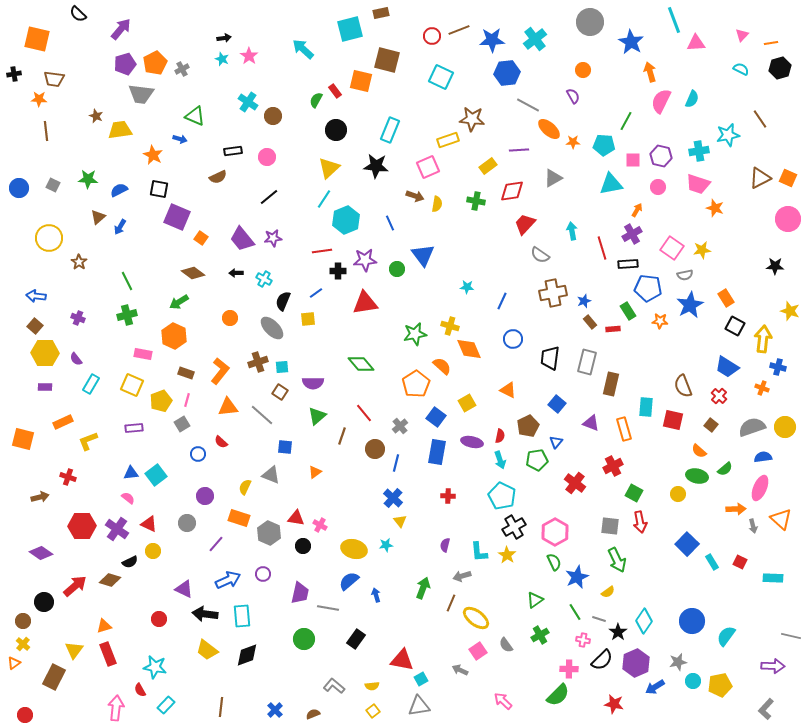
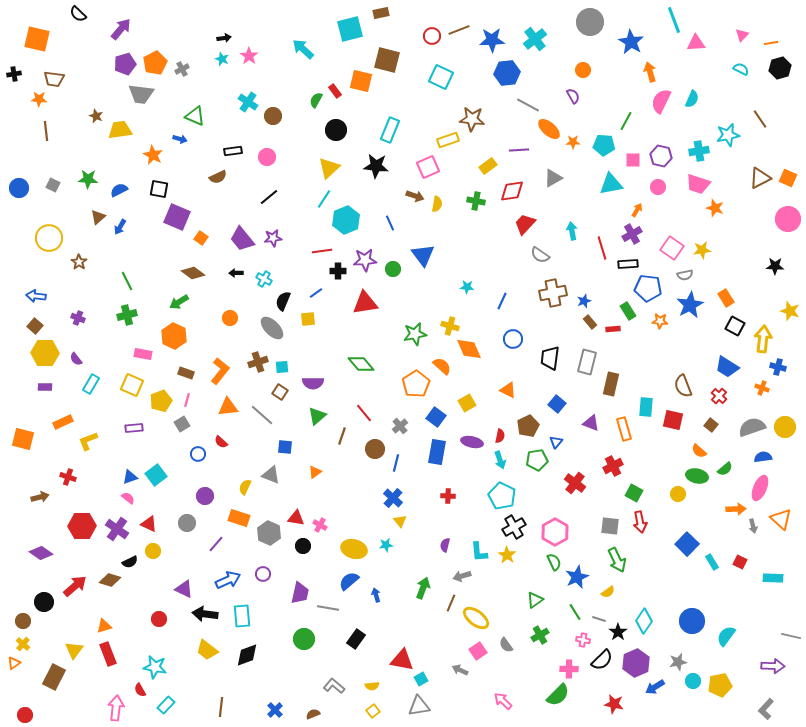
green circle at (397, 269): moved 4 px left
blue triangle at (131, 473): moved 1 px left, 4 px down; rotated 14 degrees counterclockwise
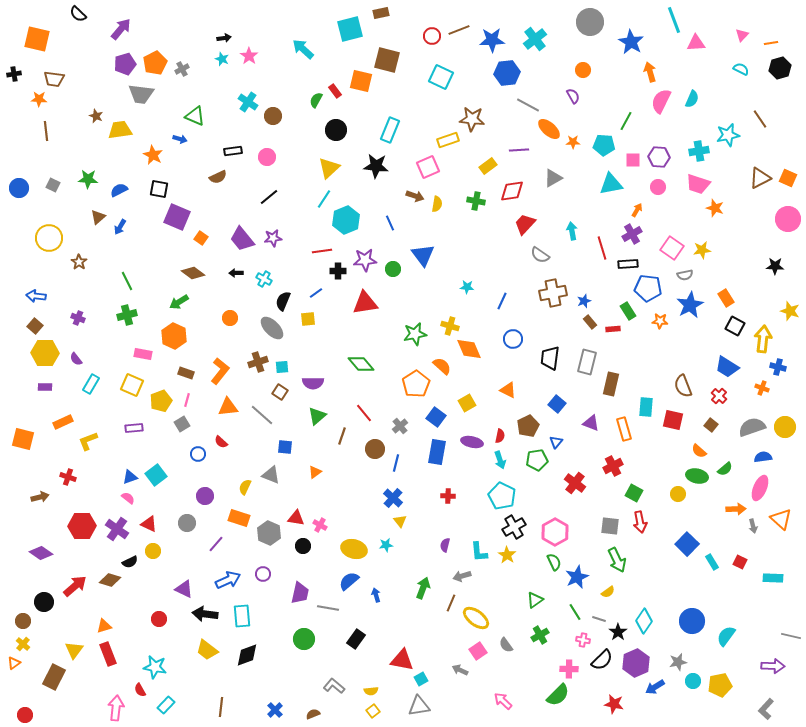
purple hexagon at (661, 156): moved 2 px left, 1 px down; rotated 10 degrees counterclockwise
yellow semicircle at (372, 686): moved 1 px left, 5 px down
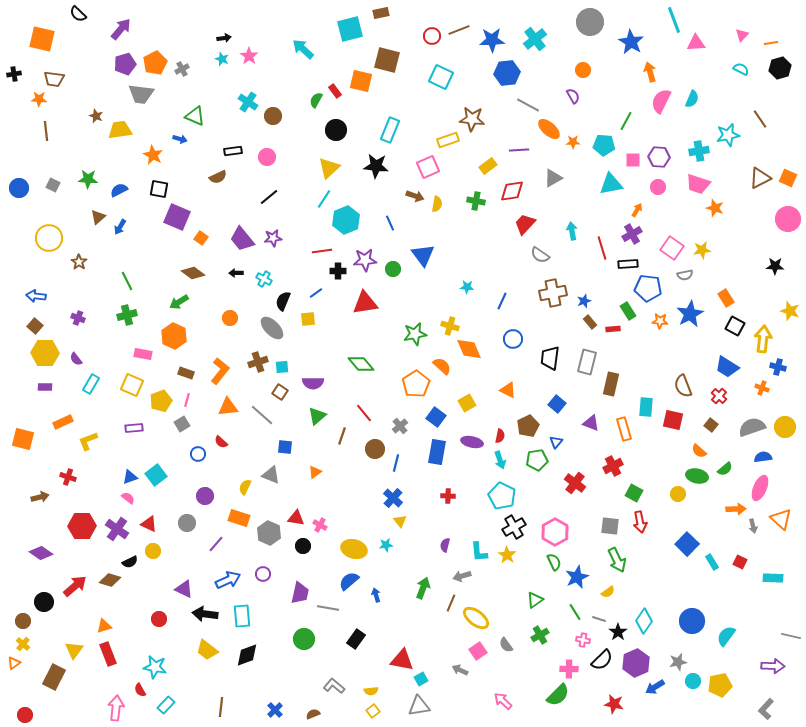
orange square at (37, 39): moved 5 px right
blue star at (690, 305): moved 9 px down
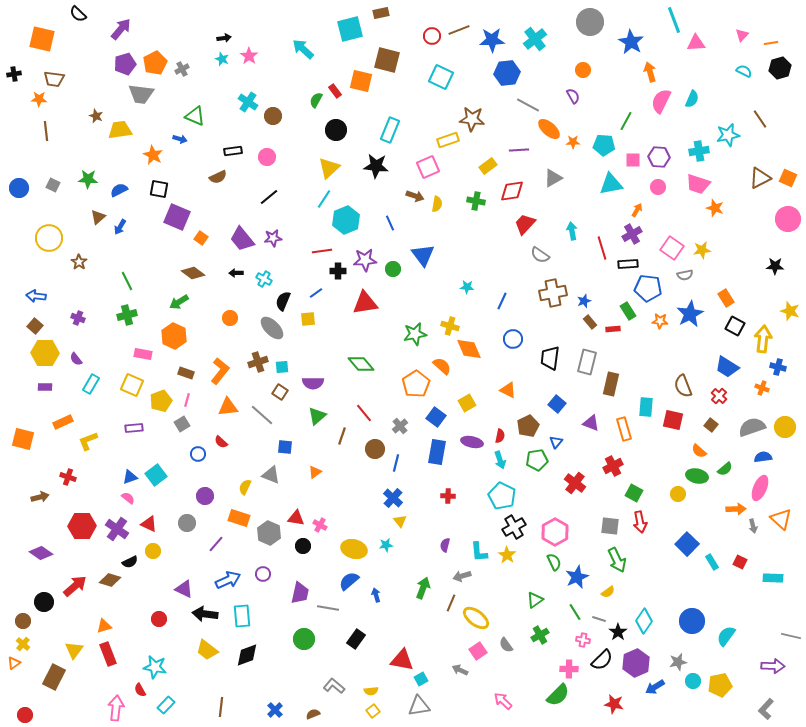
cyan semicircle at (741, 69): moved 3 px right, 2 px down
